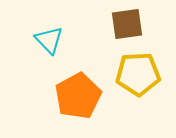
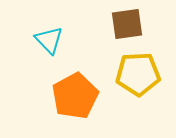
orange pentagon: moved 3 px left
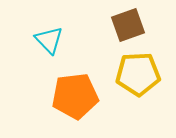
brown square: moved 1 px right, 1 px down; rotated 12 degrees counterclockwise
orange pentagon: rotated 21 degrees clockwise
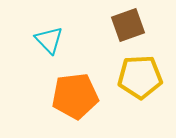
yellow pentagon: moved 2 px right, 3 px down
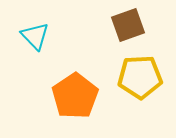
cyan triangle: moved 14 px left, 4 px up
orange pentagon: rotated 27 degrees counterclockwise
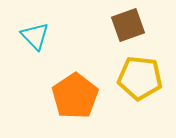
yellow pentagon: moved 1 px down; rotated 9 degrees clockwise
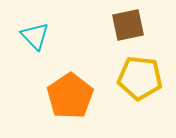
brown square: rotated 8 degrees clockwise
orange pentagon: moved 5 px left
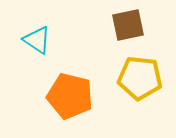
cyan triangle: moved 2 px right, 4 px down; rotated 12 degrees counterclockwise
orange pentagon: rotated 24 degrees counterclockwise
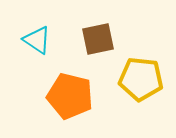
brown square: moved 30 px left, 14 px down
yellow pentagon: moved 1 px right, 1 px down
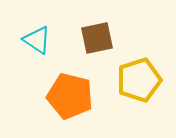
brown square: moved 1 px left, 1 px up
yellow pentagon: moved 2 px left, 1 px down; rotated 24 degrees counterclockwise
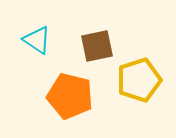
brown square: moved 8 px down
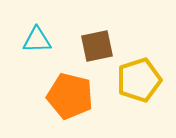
cyan triangle: rotated 36 degrees counterclockwise
